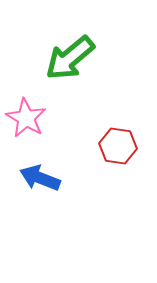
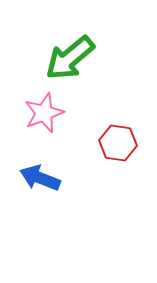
pink star: moved 18 px right, 5 px up; rotated 21 degrees clockwise
red hexagon: moved 3 px up
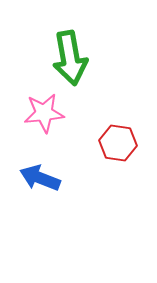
green arrow: rotated 60 degrees counterclockwise
pink star: rotated 15 degrees clockwise
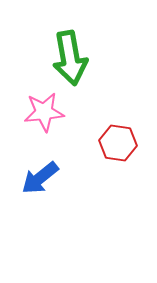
pink star: moved 1 px up
blue arrow: rotated 60 degrees counterclockwise
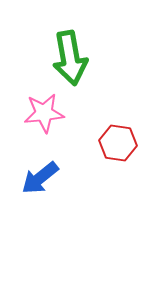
pink star: moved 1 px down
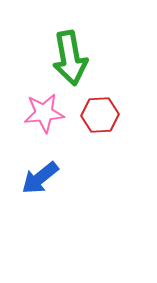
red hexagon: moved 18 px left, 28 px up; rotated 12 degrees counterclockwise
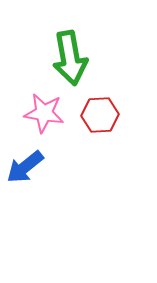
pink star: rotated 15 degrees clockwise
blue arrow: moved 15 px left, 11 px up
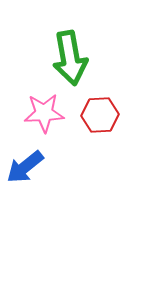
pink star: rotated 12 degrees counterclockwise
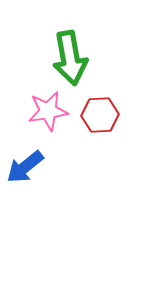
pink star: moved 4 px right, 2 px up; rotated 6 degrees counterclockwise
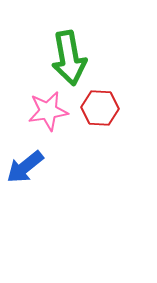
green arrow: moved 1 px left
red hexagon: moved 7 px up; rotated 6 degrees clockwise
